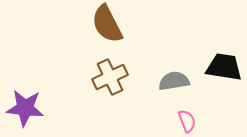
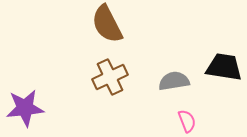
purple star: rotated 12 degrees counterclockwise
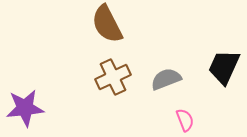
black trapezoid: rotated 75 degrees counterclockwise
brown cross: moved 3 px right
gray semicircle: moved 8 px left, 2 px up; rotated 12 degrees counterclockwise
pink semicircle: moved 2 px left, 1 px up
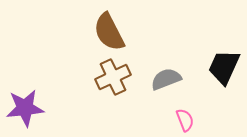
brown semicircle: moved 2 px right, 8 px down
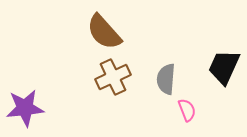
brown semicircle: moved 5 px left; rotated 15 degrees counterclockwise
gray semicircle: rotated 64 degrees counterclockwise
pink semicircle: moved 2 px right, 10 px up
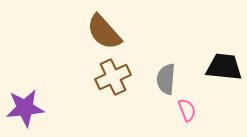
black trapezoid: rotated 72 degrees clockwise
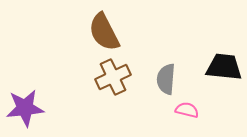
brown semicircle: rotated 15 degrees clockwise
pink semicircle: rotated 55 degrees counterclockwise
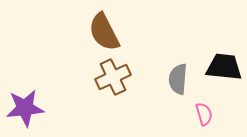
gray semicircle: moved 12 px right
pink semicircle: moved 17 px right, 4 px down; rotated 60 degrees clockwise
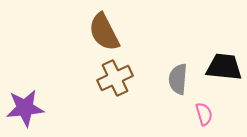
brown cross: moved 2 px right, 1 px down
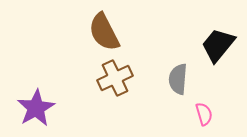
black trapezoid: moved 6 px left, 22 px up; rotated 57 degrees counterclockwise
purple star: moved 11 px right; rotated 24 degrees counterclockwise
